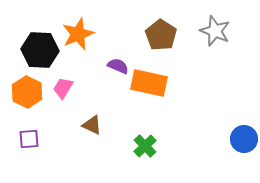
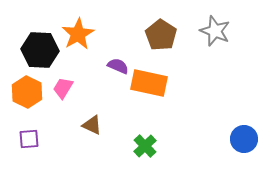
orange star: rotated 8 degrees counterclockwise
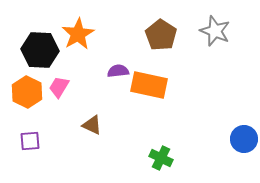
purple semicircle: moved 5 px down; rotated 30 degrees counterclockwise
orange rectangle: moved 2 px down
pink trapezoid: moved 4 px left, 1 px up
purple square: moved 1 px right, 2 px down
green cross: moved 16 px right, 12 px down; rotated 20 degrees counterclockwise
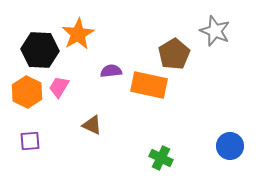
brown pentagon: moved 13 px right, 19 px down; rotated 8 degrees clockwise
purple semicircle: moved 7 px left
blue circle: moved 14 px left, 7 px down
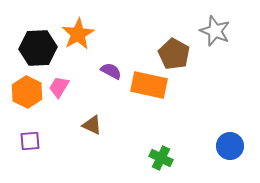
black hexagon: moved 2 px left, 2 px up; rotated 6 degrees counterclockwise
brown pentagon: rotated 12 degrees counterclockwise
purple semicircle: rotated 35 degrees clockwise
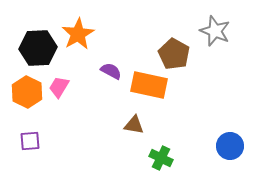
brown triangle: moved 42 px right; rotated 15 degrees counterclockwise
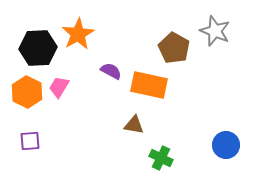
brown pentagon: moved 6 px up
blue circle: moved 4 px left, 1 px up
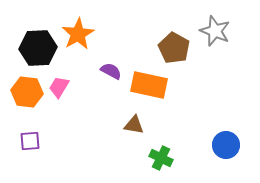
orange hexagon: rotated 20 degrees counterclockwise
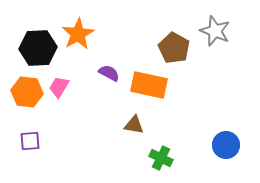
purple semicircle: moved 2 px left, 2 px down
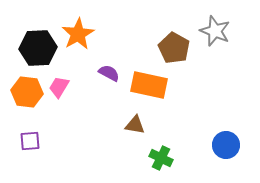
brown triangle: moved 1 px right
